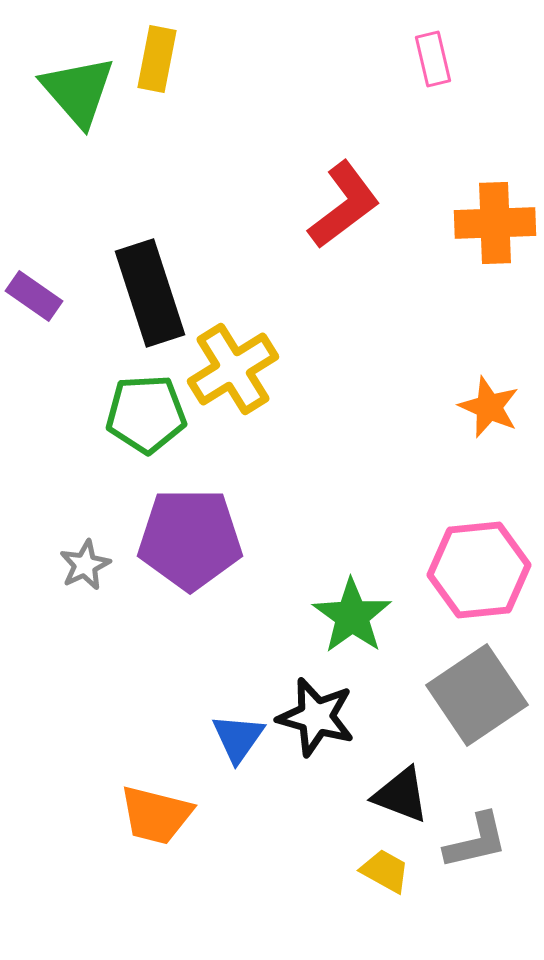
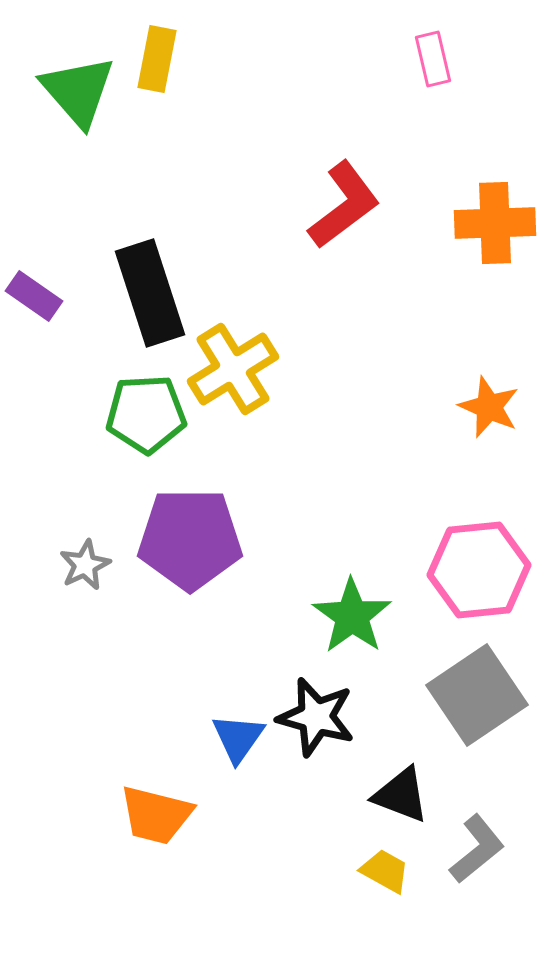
gray L-shape: moved 1 px right, 8 px down; rotated 26 degrees counterclockwise
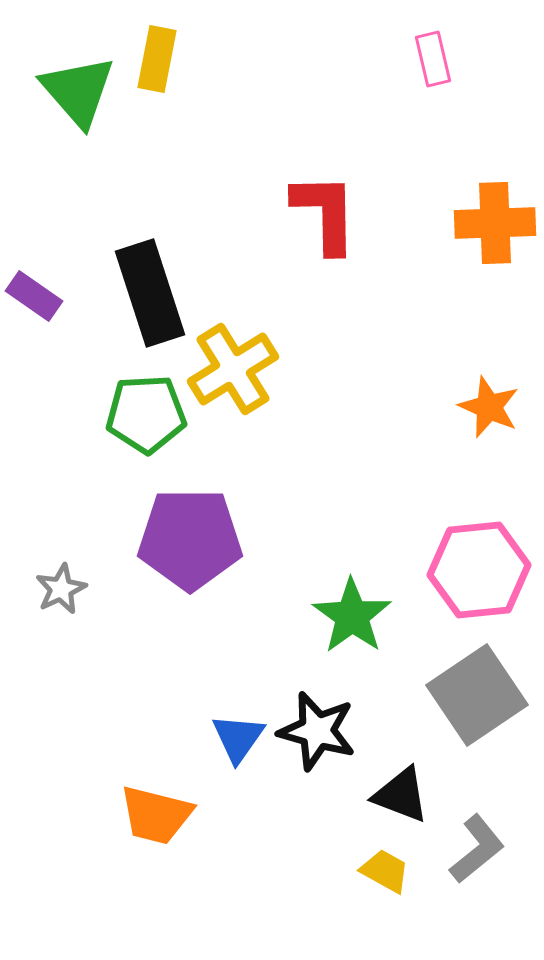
red L-shape: moved 19 px left, 8 px down; rotated 54 degrees counterclockwise
gray star: moved 24 px left, 24 px down
black star: moved 1 px right, 14 px down
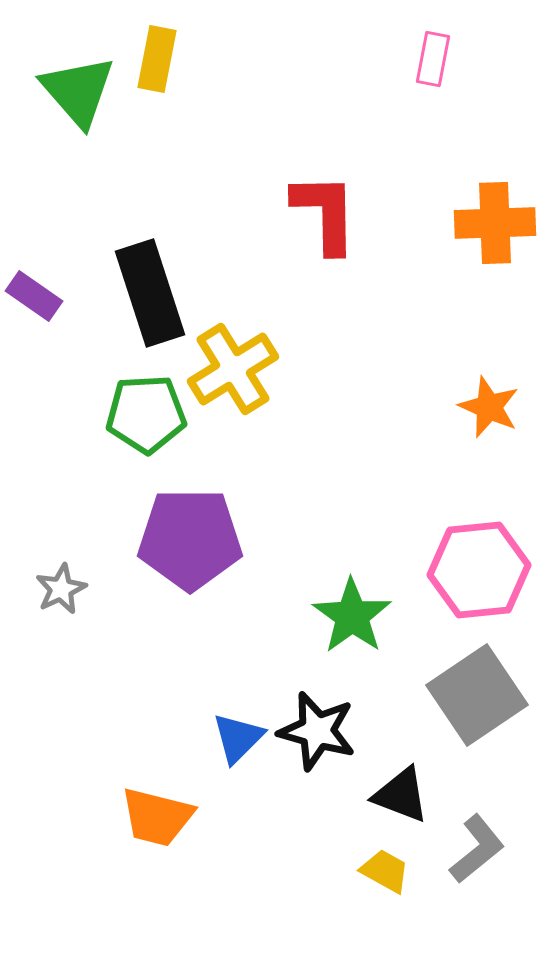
pink rectangle: rotated 24 degrees clockwise
blue triangle: rotated 10 degrees clockwise
orange trapezoid: moved 1 px right, 2 px down
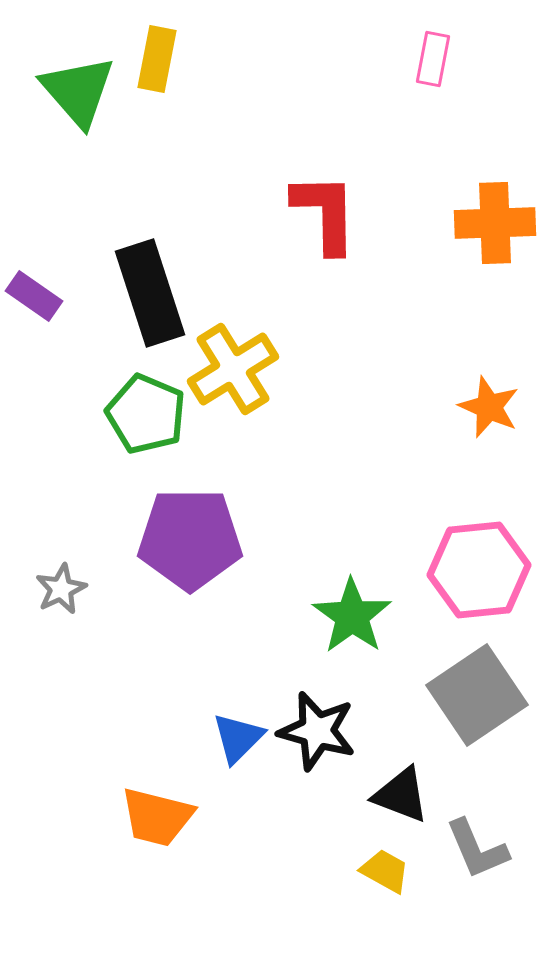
green pentagon: rotated 26 degrees clockwise
gray L-shape: rotated 106 degrees clockwise
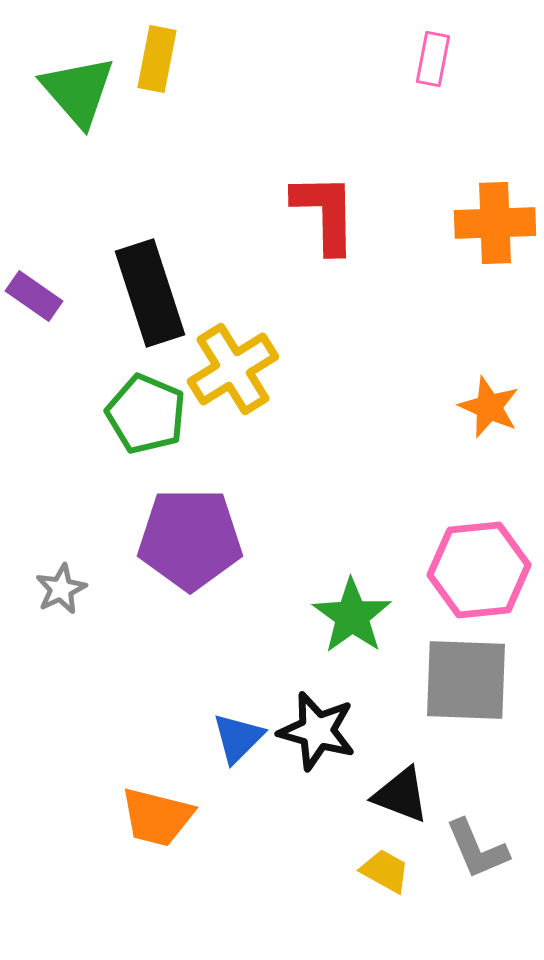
gray square: moved 11 px left, 15 px up; rotated 36 degrees clockwise
